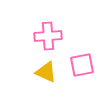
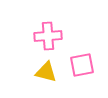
yellow triangle: rotated 10 degrees counterclockwise
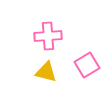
pink square: moved 5 px right; rotated 20 degrees counterclockwise
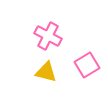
pink cross: rotated 32 degrees clockwise
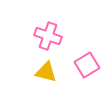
pink cross: rotated 8 degrees counterclockwise
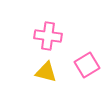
pink cross: rotated 12 degrees counterclockwise
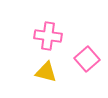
pink square: moved 6 px up; rotated 10 degrees counterclockwise
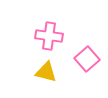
pink cross: moved 1 px right
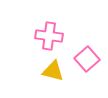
yellow triangle: moved 7 px right, 1 px up
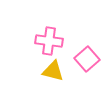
pink cross: moved 5 px down
